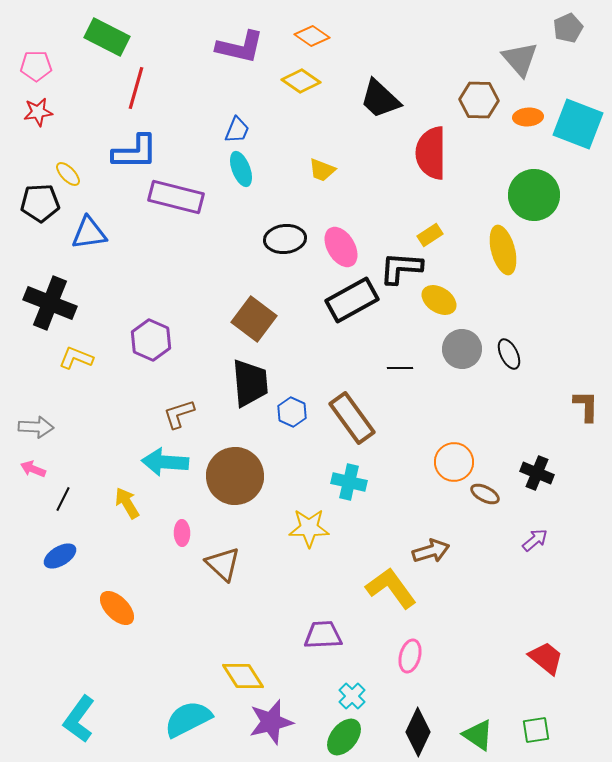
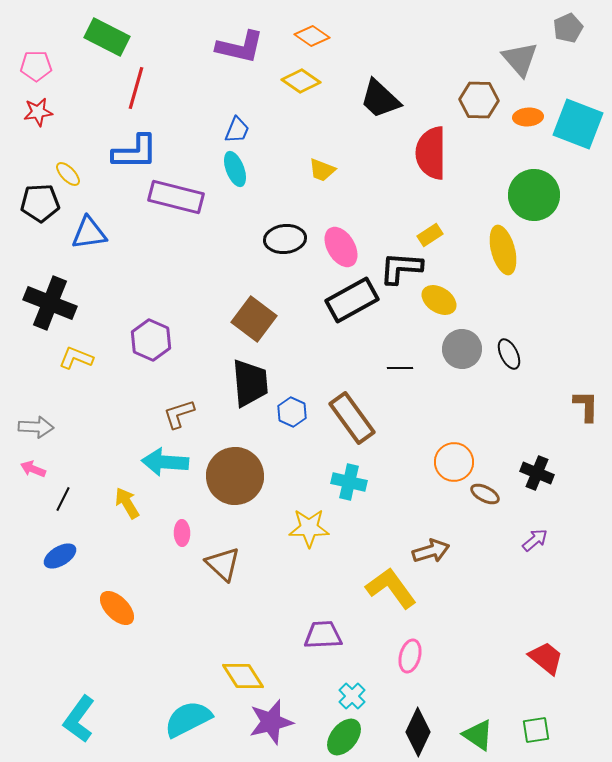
cyan ellipse at (241, 169): moved 6 px left
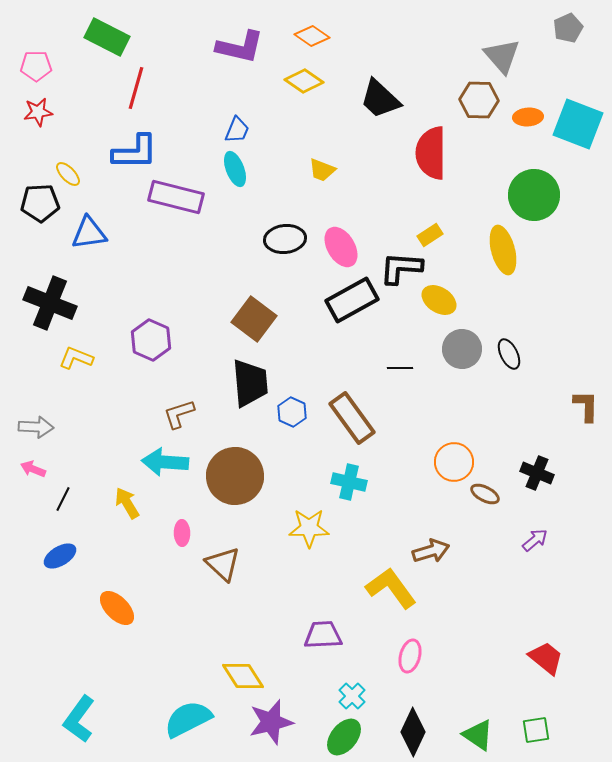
gray triangle at (520, 59): moved 18 px left, 3 px up
yellow diamond at (301, 81): moved 3 px right
black diamond at (418, 732): moved 5 px left
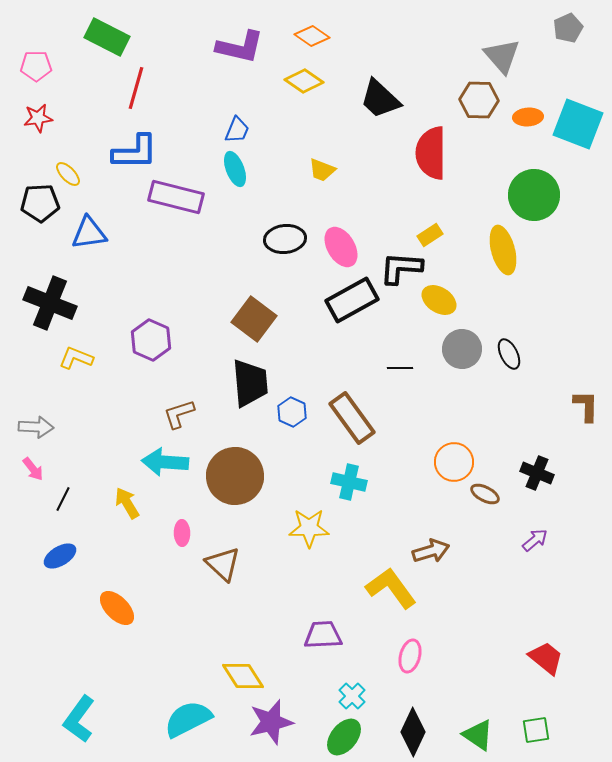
red star at (38, 112): moved 6 px down
pink arrow at (33, 469): rotated 150 degrees counterclockwise
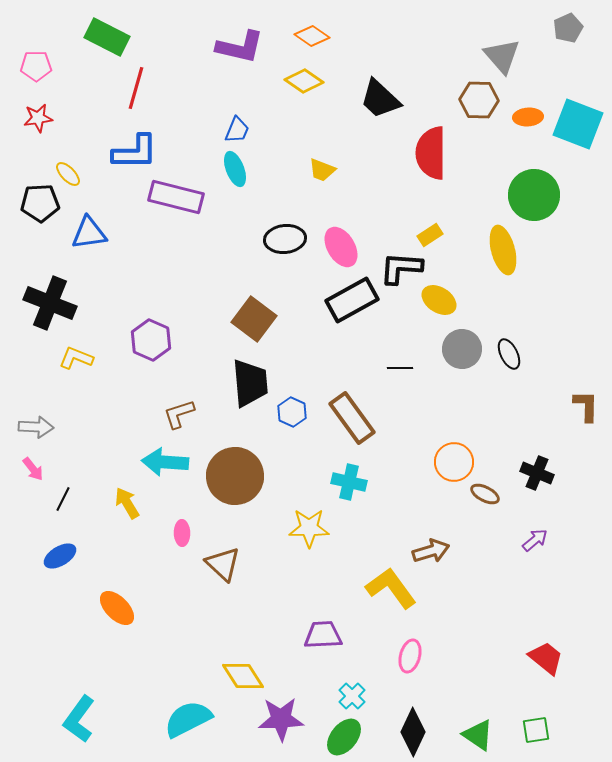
purple star at (271, 722): moved 10 px right, 3 px up; rotated 12 degrees clockwise
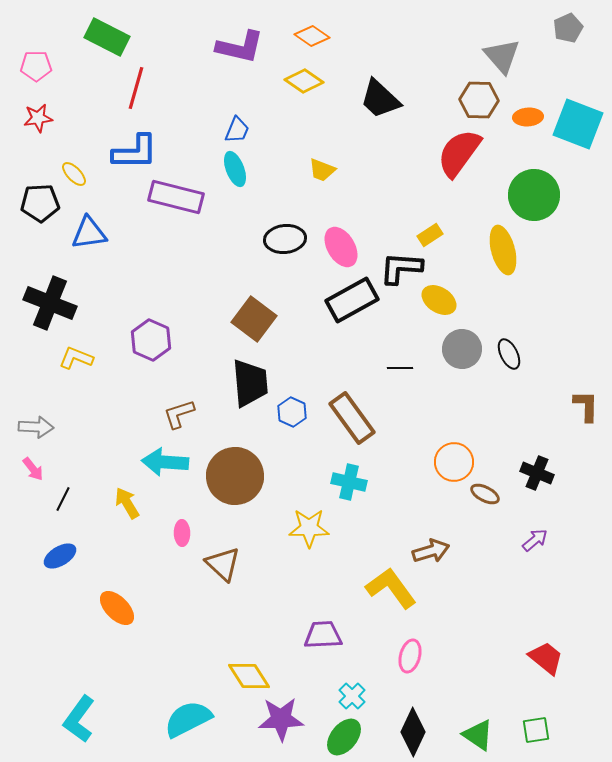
red semicircle at (431, 153): moved 28 px right; rotated 36 degrees clockwise
yellow ellipse at (68, 174): moved 6 px right
yellow diamond at (243, 676): moved 6 px right
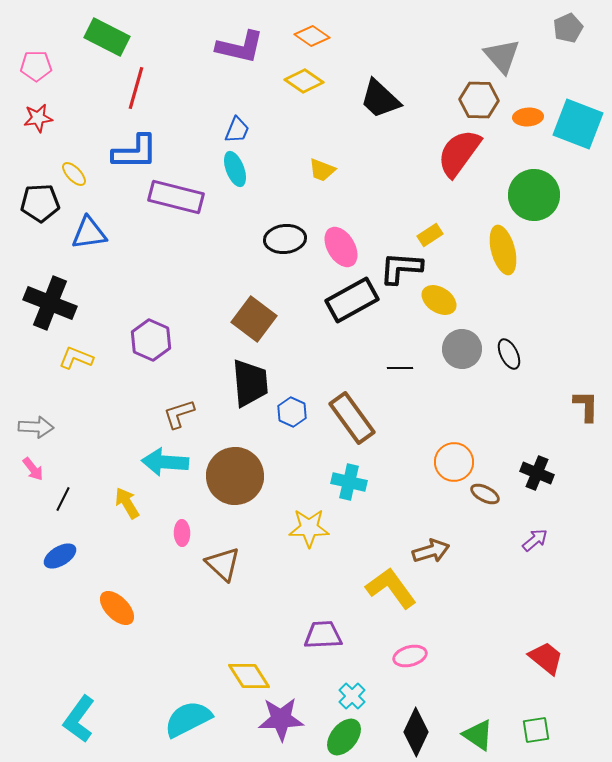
pink ellipse at (410, 656): rotated 60 degrees clockwise
black diamond at (413, 732): moved 3 px right
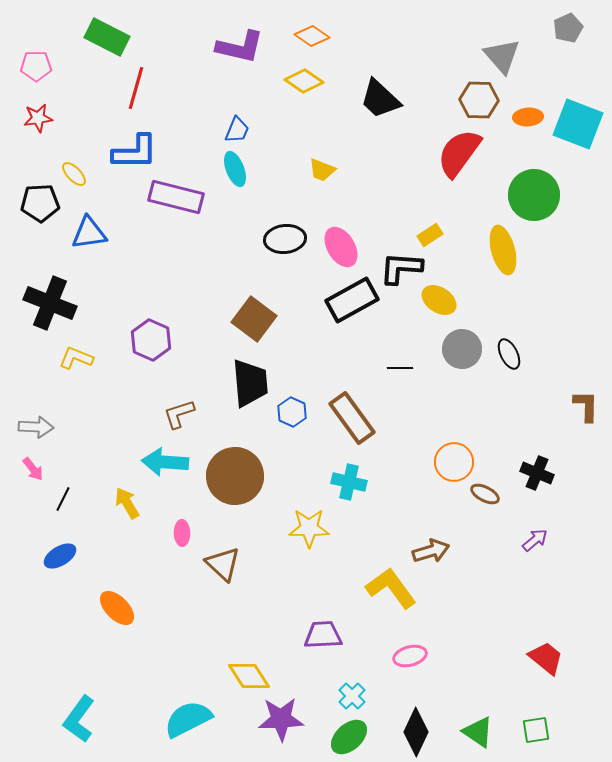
green triangle at (478, 735): moved 3 px up
green ellipse at (344, 737): moved 5 px right; rotated 9 degrees clockwise
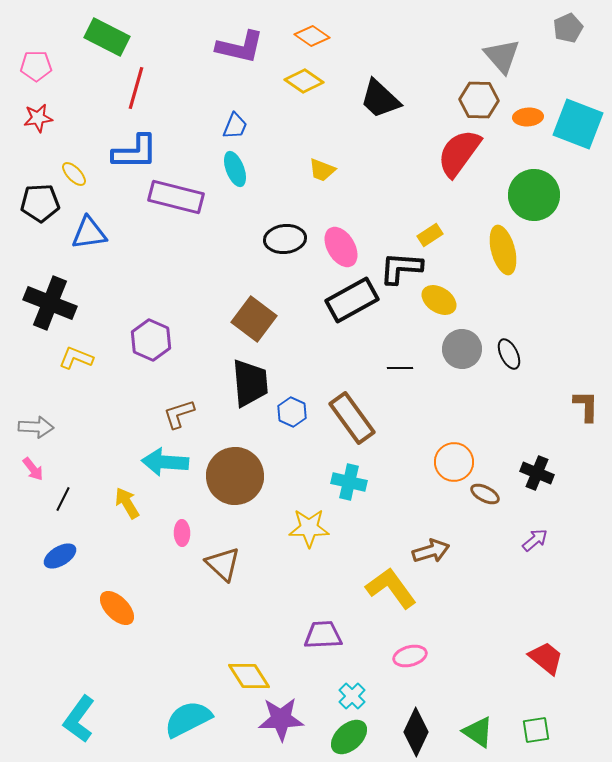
blue trapezoid at (237, 130): moved 2 px left, 4 px up
